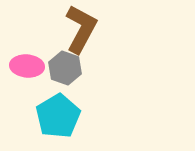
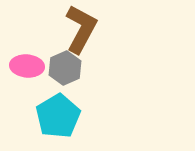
gray hexagon: rotated 16 degrees clockwise
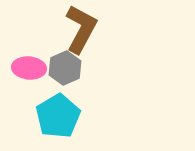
pink ellipse: moved 2 px right, 2 px down
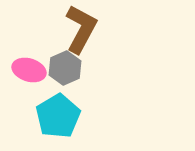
pink ellipse: moved 2 px down; rotated 12 degrees clockwise
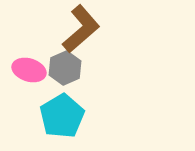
brown L-shape: rotated 21 degrees clockwise
cyan pentagon: moved 4 px right
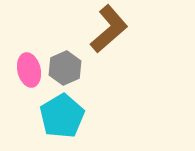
brown L-shape: moved 28 px right
pink ellipse: rotated 60 degrees clockwise
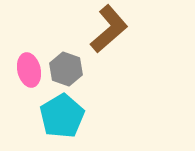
gray hexagon: moved 1 px right, 1 px down; rotated 16 degrees counterclockwise
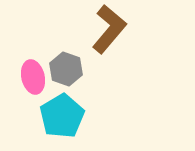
brown L-shape: rotated 9 degrees counterclockwise
pink ellipse: moved 4 px right, 7 px down
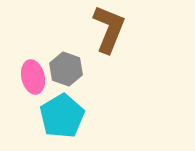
brown L-shape: rotated 18 degrees counterclockwise
